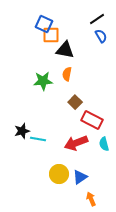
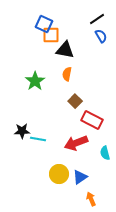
green star: moved 8 px left; rotated 30 degrees counterclockwise
brown square: moved 1 px up
black star: rotated 14 degrees clockwise
cyan semicircle: moved 1 px right, 9 px down
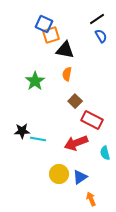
orange square: rotated 18 degrees counterclockwise
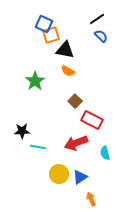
blue semicircle: rotated 16 degrees counterclockwise
orange semicircle: moved 1 px right, 3 px up; rotated 72 degrees counterclockwise
cyan line: moved 8 px down
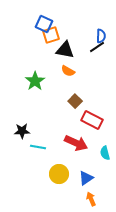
black line: moved 28 px down
blue semicircle: rotated 48 degrees clockwise
red arrow: rotated 135 degrees counterclockwise
blue triangle: moved 6 px right, 1 px down
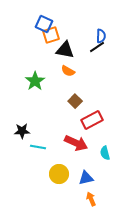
red rectangle: rotated 55 degrees counterclockwise
blue triangle: rotated 21 degrees clockwise
